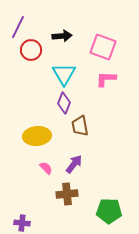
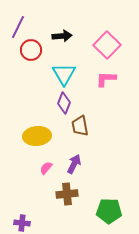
pink square: moved 4 px right, 2 px up; rotated 24 degrees clockwise
purple arrow: rotated 12 degrees counterclockwise
pink semicircle: rotated 96 degrees counterclockwise
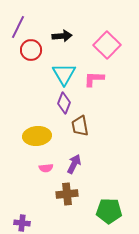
pink L-shape: moved 12 px left
pink semicircle: rotated 136 degrees counterclockwise
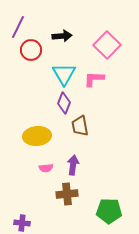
purple arrow: moved 1 px left, 1 px down; rotated 18 degrees counterclockwise
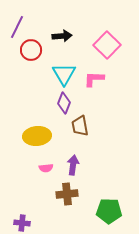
purple line: moved 1 px left
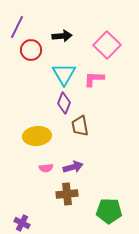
purple arrow: moved 2 px down; rotated 66 degrees clockwise
purple cross: rotated 21 degrees clockwise
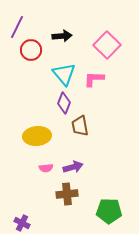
cyan triangle: rotated 10 degrees counterclockwise
